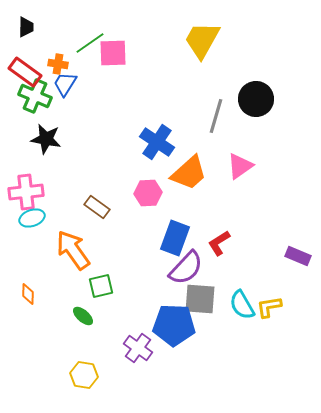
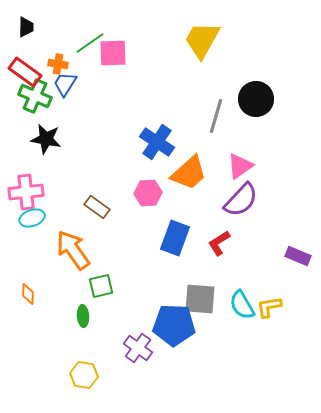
purple semicircle: moved 55 px right, 68 px up
green ellipse: rotated 45 degrees clockwise
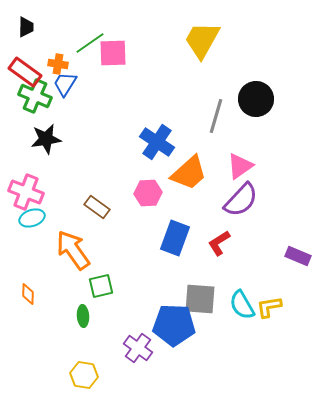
black star: rotated 20 degrees counterclockwise
pink cross: rotated 28 degrees clockwise
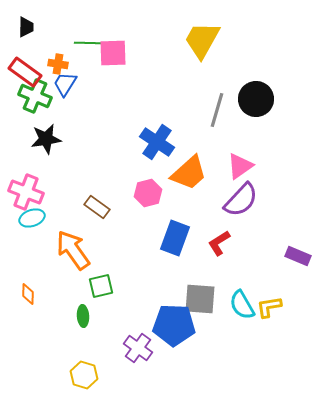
green line: rotated 36 degrees clockwise
gray line: moved 1 px right, 6 px up
pink hexagon: rotated 12 degrees counterclockwise
yellow hexagon: rotated 8 degrees clockwise
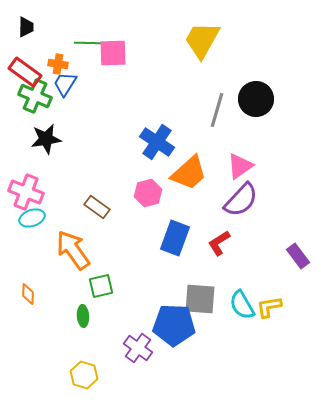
purple rectangle: rotated 30 degrees clockwise
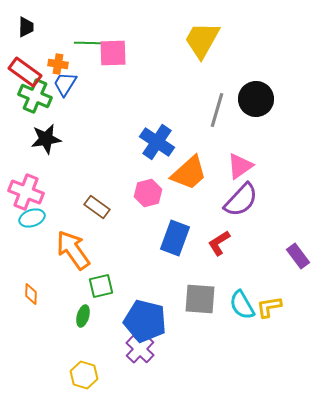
orange diamond: moved 3 px right
green ellipse: rotated 20 degrees clockwise
blue pentagon: moved 29 px left, 4 px up; rotated 12 degrees clockwise
purple cross: moved 2 px right, 1 px down; rotated 8 degrees clockwise
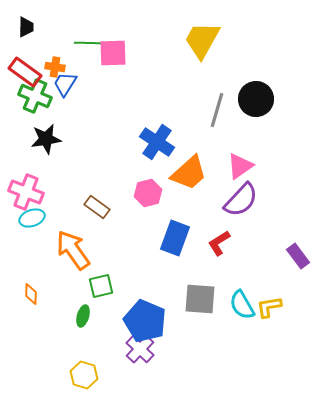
orange cross: moved 3 px left, 3 px down
blue pentagon: rotated 9 degrees clockwise
